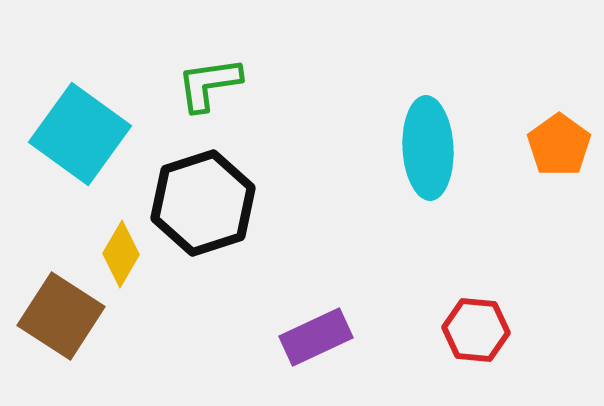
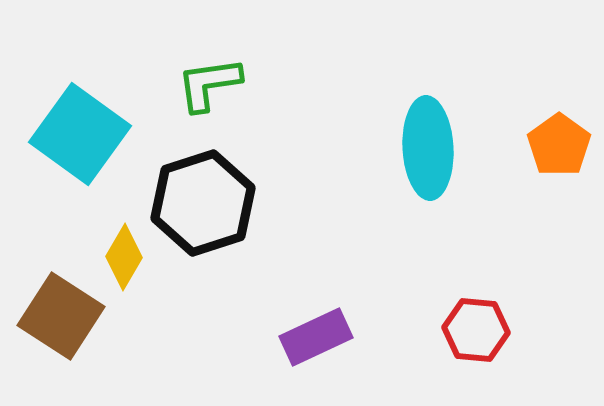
yellow diamond: moved 3 px right, 3 px down
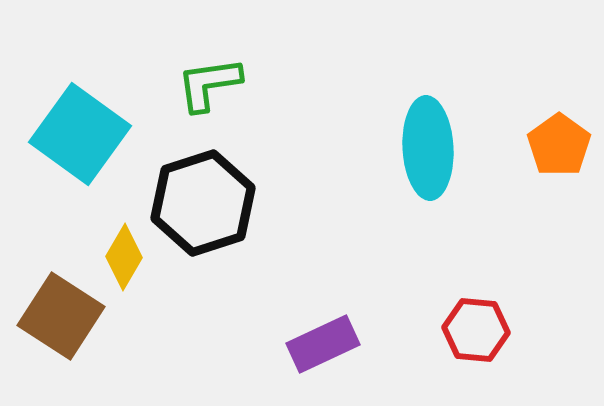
purple rectangle: moved 7 px right, 7 px down
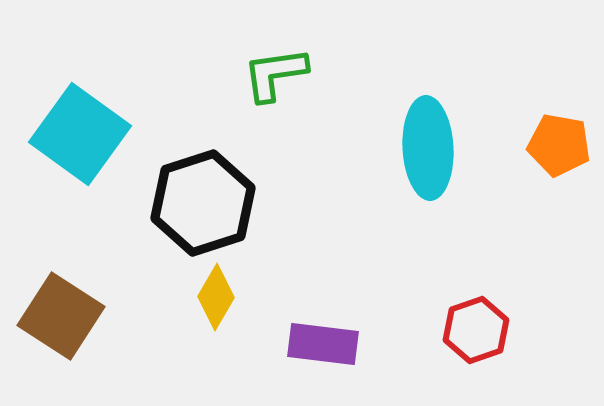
green L-shape: moved 66 px right, 10 px up
orange pentagon: rotated 26 degrees counterclockwise
yellow diamond: moved 92 px right, 40 px down
red hexagon: rotated 24 degrees counterclockwise
purple rectangle: rotated 32 degrees clockwise
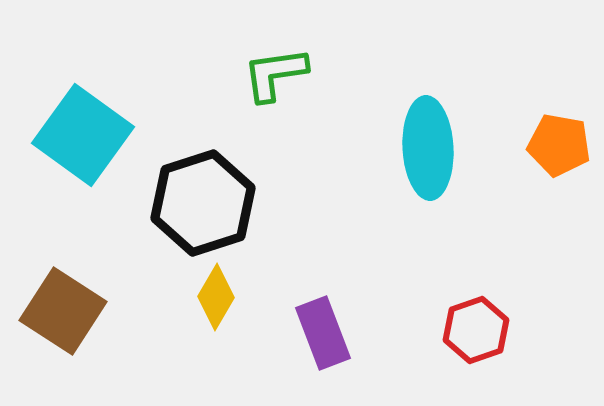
cyan square: moved 3 px right, 1 px down
brown square: moved 2 px right, 5 px up
purple rectangle: moved 11 px up; rotated 62 degrees clockwise
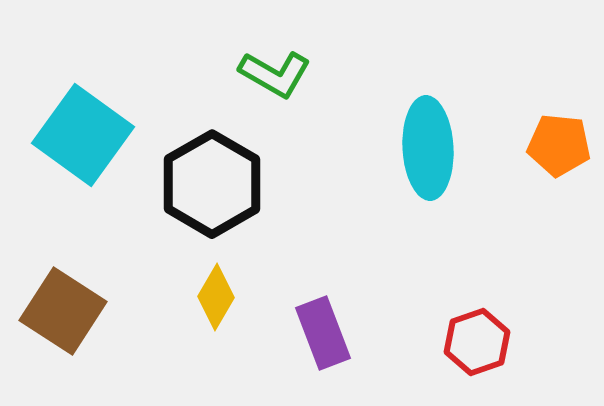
green L-shape: rotated 142 degrees counterclockwise
orange pentagon: rotated 4 degrees counterclockwise
black hexagon: moved 9 px right, 19 px up; rotated 12 degrees counterclockwise
red hexagon: moved 1 px right, 12 px down
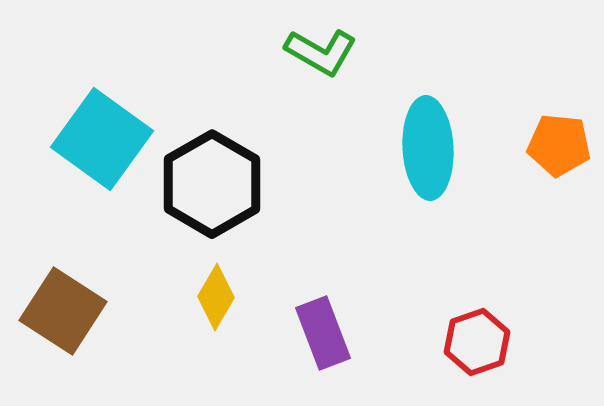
green L-shape: moved 46 px right, 22 px up
cyan square: moved 19 px right, 4 px down
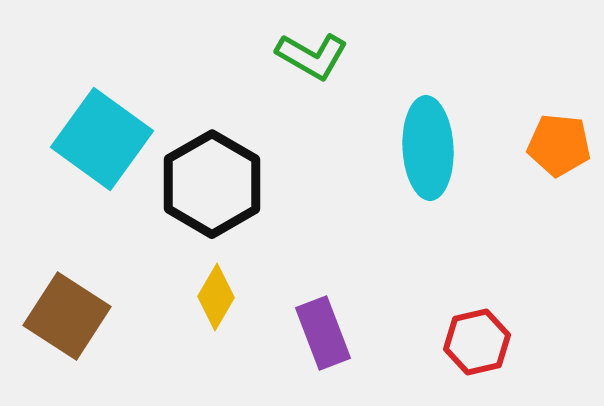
green L-shape: moved 9 px left, 4 px down
brown square: moved 4 px right, 5 px down
red hexagon: rotated 6 degrees clockwise
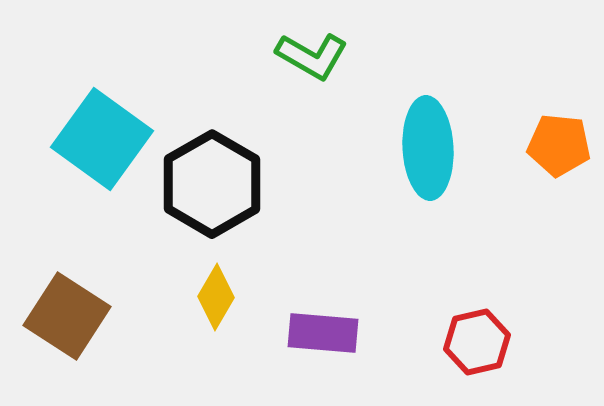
purple rectangle: rotated 64 degrees counterclockwise
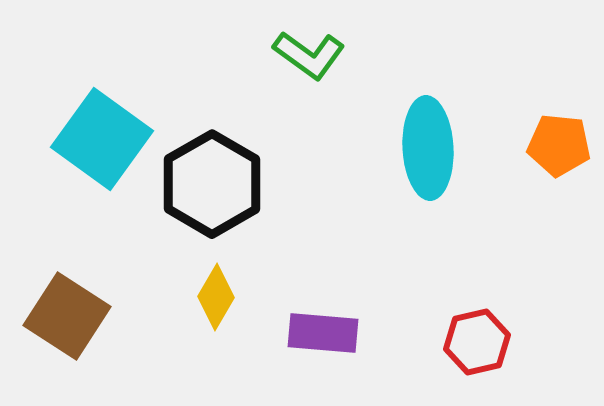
green L-shape: moved 3 px left, 1 px up; rotated 6 degrees clockwise
